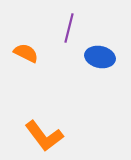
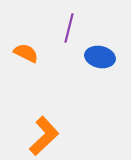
orange L-shape: rotated 96 degrees counterclockwise
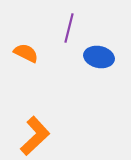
blue ellipse: moved 1 px left
orange L-shape: moved 9 px left
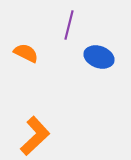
purple line: moved 3 px up
blue ellipse: rotated 8 degrees clockwise
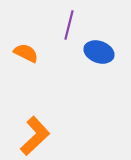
blue ellipse: moved 5 px up
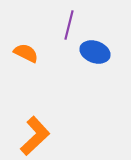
blue ellipse: moved 4 px left
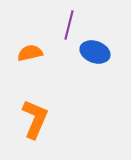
orange semicircle: moved 4 px right; rotated 40 degrees counterclockwise
orange L-shape: moved 17 px up; rotated 24 degrees counterclockwise
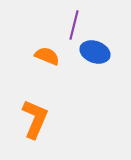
purple line: moved 5 px right
orange semicircle: moved 17 px right, 3 px down; rotated 35 degrees clockwise
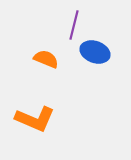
orange semicircle: moved 1 px left, 3 px down
orange L-shape: rotated 90 degrees clockwise
